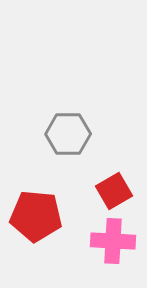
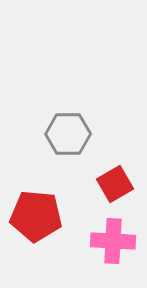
red square: moved 1 px right, 7 px up
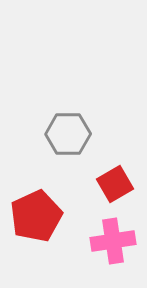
red pentagon: rotated 30 degrees counterclockwise
pink cross: rotated 12 degrees counterclockwise
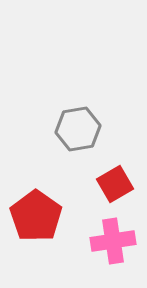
gray hexagon: moved 10 px right, 5 px up; rotated 9 degrees counterclockwise
red pentagon: rotated 12 degrees counterclockwise
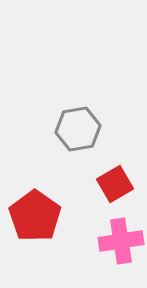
red pentagon: moved 1 px left
pink cross: moved 8 px right
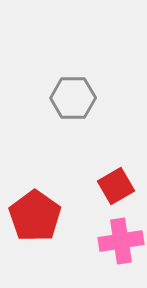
gray hexagon: moved 5 px left, 31 px up; rotated 9 degrees clockwise
red square: moved 1 px right, 2 px down
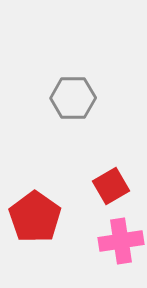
red square: moved 5 px left
red pentagon: moved 1 px down
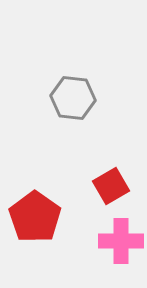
gray hexagon: rotated 6 degrees clockwise
pink cross: rotated 9 degrees clockwise
